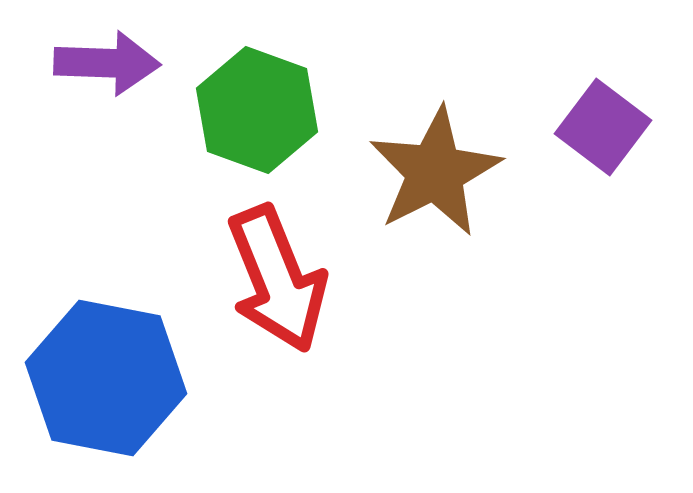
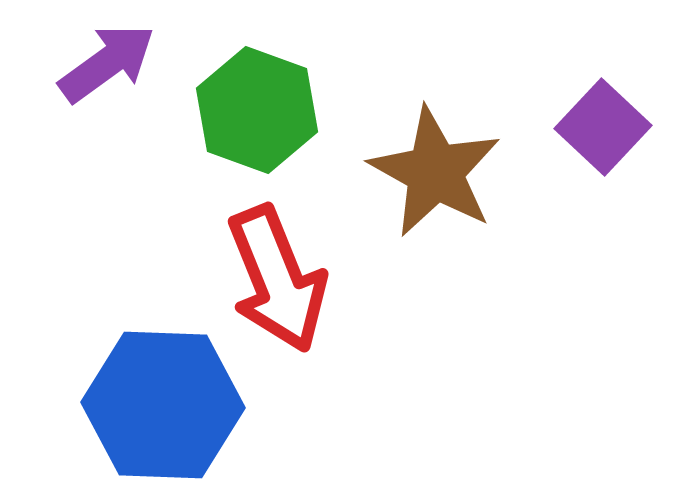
purple arrow: rotated 38 degrees counterclockwise
purple square: rotated 6 degrees clockwise
brown star: rotated 16 degrees counterclockwise
blue hexagon: moved 57 px right, 27 px down; rotated 9 degrees counterclockwise
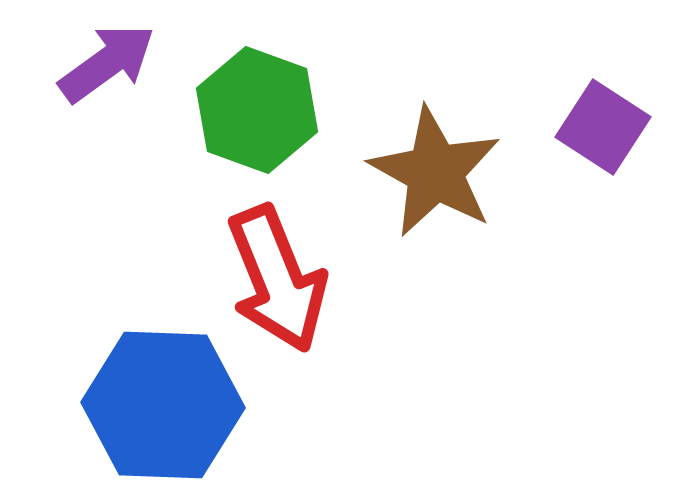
purple square: rotated 10 degrees counterclockwise
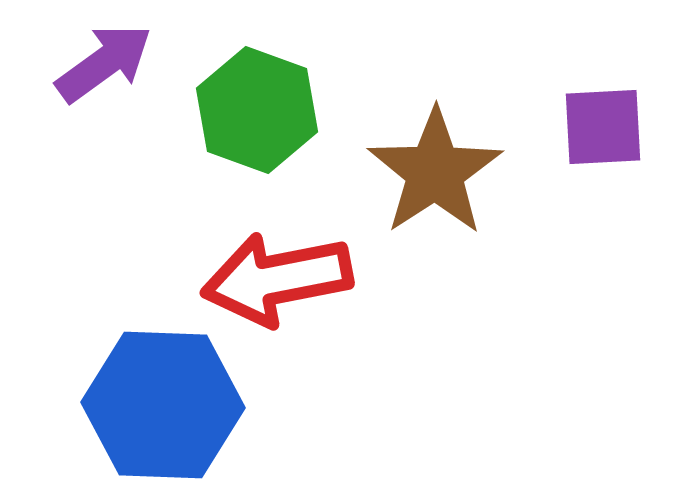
purple arrow: moved 3 px left
purple square: rotated 36 degrees counterclockwise
brown star: rotated 10 degrees clockwise
red arrow: rotated 101 degrees clockwise
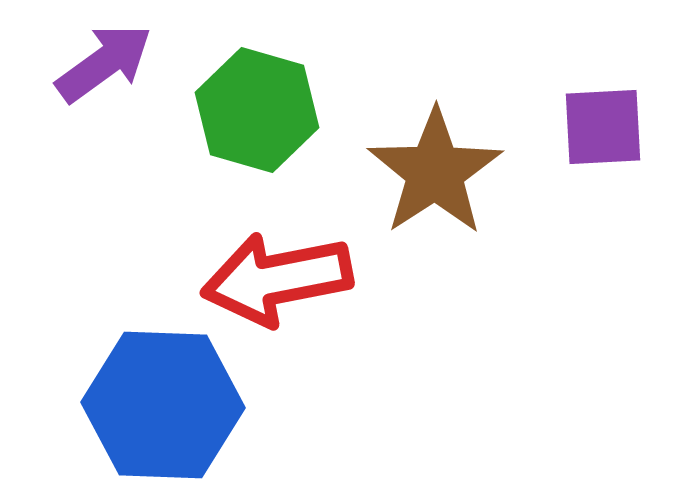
green hexagon: rotated 4 degrees counterclockwise
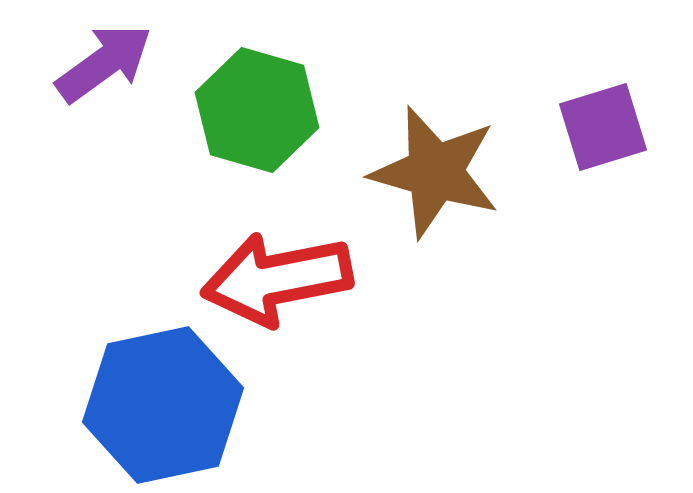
purple square: rotated 14 degrees counterclockwise
brown star: rotated 23 degrees counterclockwise
blue hexagon: rotated 14 degrees counterclockwise
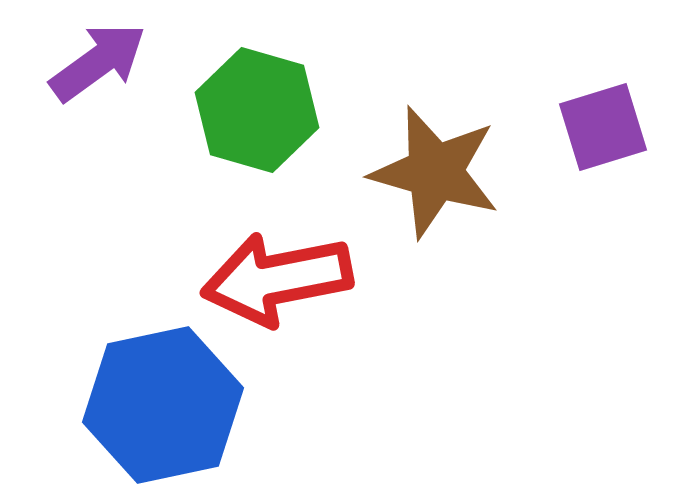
purple arrow: moved 6 px left, 1 px up
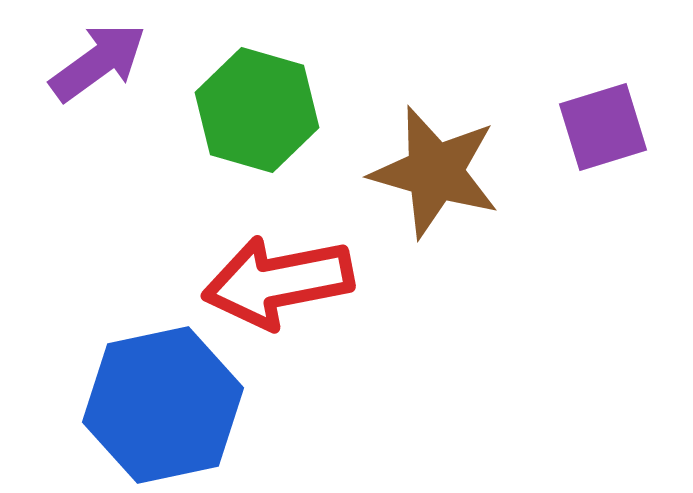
red arrow: moved 1 px right, 3 px down
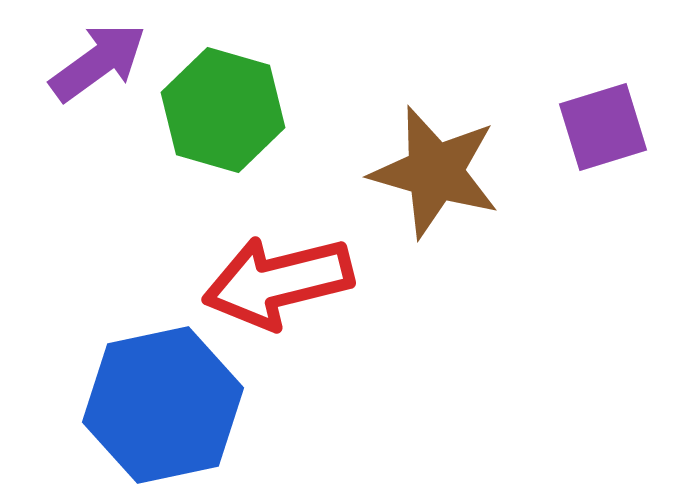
green hexagon: moved 34 px left
red arrow: rotated 3 degrees counterclockwise
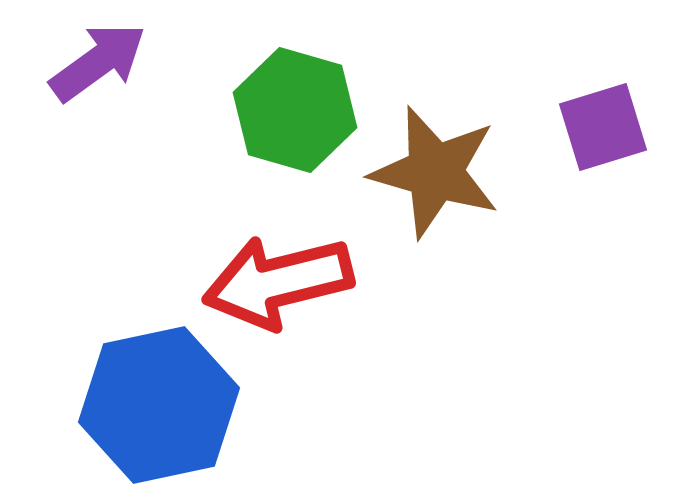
green hexagon: moved 72 px right
blue hexagon: moved 4 px left
